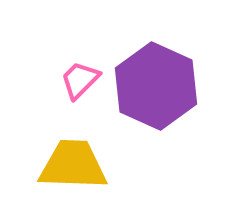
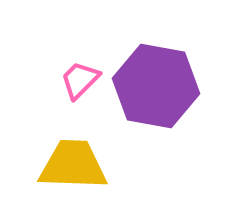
purple hexagon: rotated 14 degrees counterclockwise
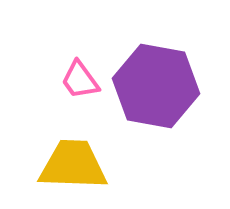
pink trapezoid: rotated 81 degrees counterclockwise
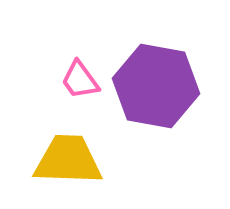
yellow trapezoid: moved 5 px left, 5 px up
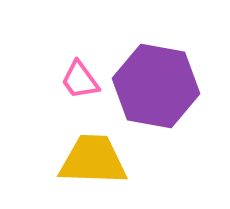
yellow trapezoid: moved 25 px right
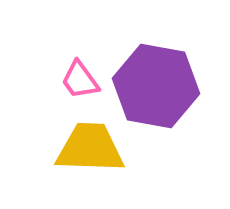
yellow trapezoid: moved 3 px left, 12 px up
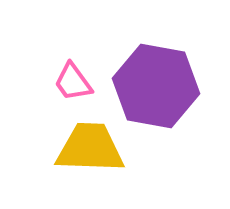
pink trapezoid: moved 7 px left, 2 px down
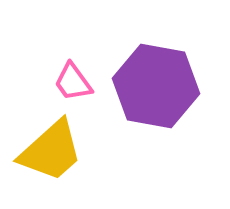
yellow trapezoid: moved 39 px left, 3 px down; rotated 136 degrees clockwise
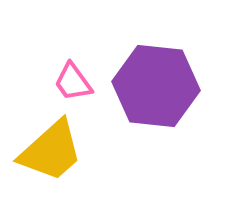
purple hexagon: rotated 4 degrees counterclockwise
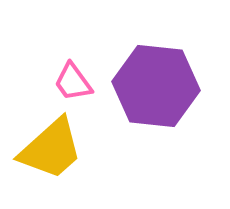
yellow trapezoid: moved 2 px up
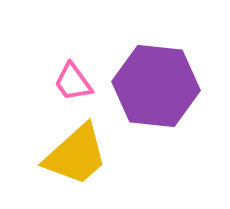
yellow trapezoid: moved 25 px right, 6 px down
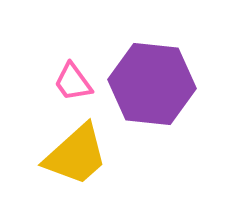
purple hexagon: moved 4 px left, 2 px up
